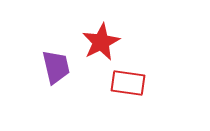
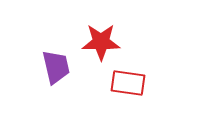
red star: rotated 27 degrees clockwise
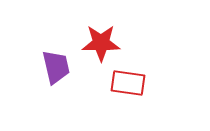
red star: moved 1 px down
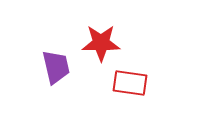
red rectangle: moved 2 px right
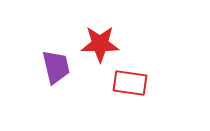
red star: moved 1 px left, 1 px down
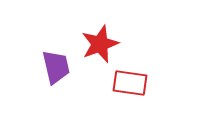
red star: rotated 21 degrees counterclockwise
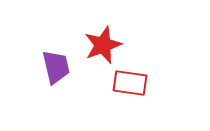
red star: moved 3 px right, 1 px down
